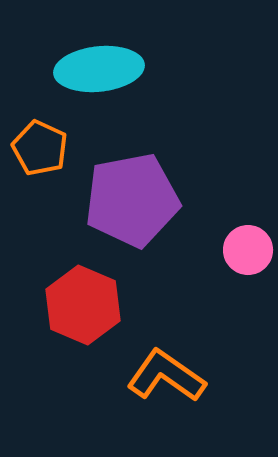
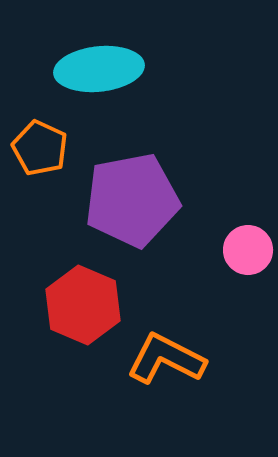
orange L-shape: moved 17 px up; rotated 8 degrees counterclockwise
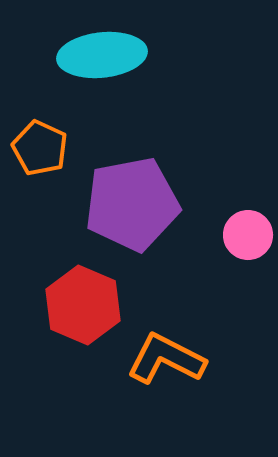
cyan ellipse: moved 3 px right, 14 px up
purple pentagon: moved 4 px down
pink circle: moved 15 px up
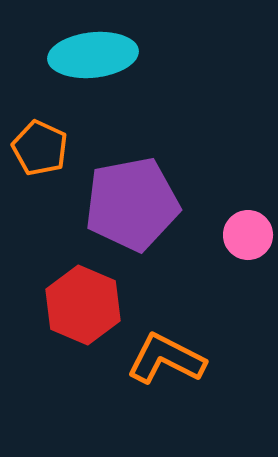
cyan ellipse: moved 9 px left
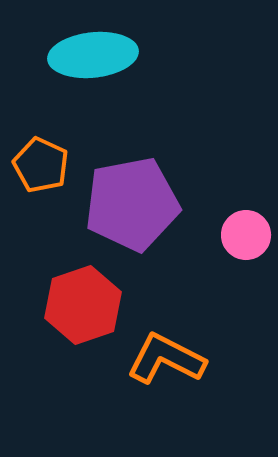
orange pentagon: moved 1 px right, 17 px down
pink circle: moved 2 px left
red hexagon: rotated 18 degrees clockwise
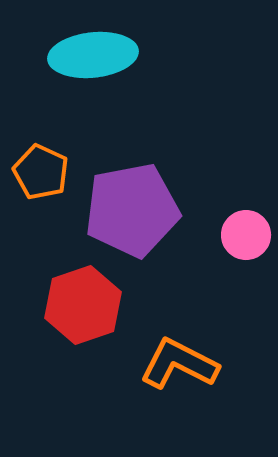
orange pentagon: moved 7 px down
purple pentagon: moved 6 px down
orange L-shape: moved 13 px right, 5 px down
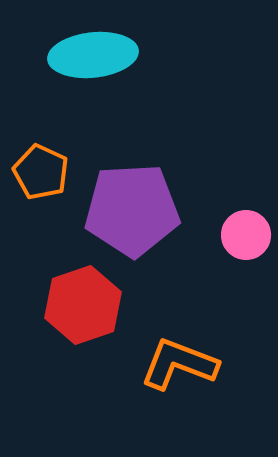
purple pentagon: rotated 8 degrees clockwise
orange L-shape: rotated 6 degrees counterclockwise
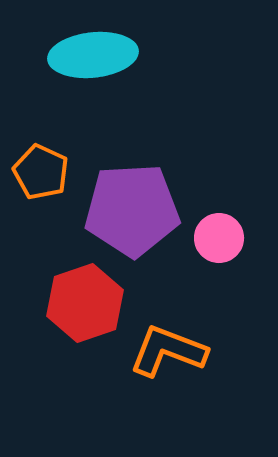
pink circle: moved 27 px left, 3 px down
red hexagon: moved 2 px right, 2 px up
orange L-shape: moved 11 px left, 13 px up
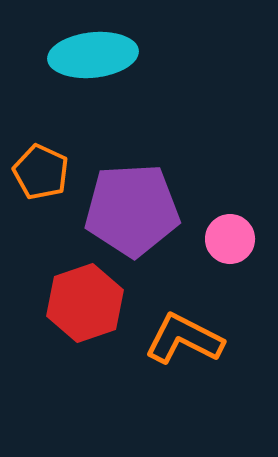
pink circle: moved 11 px right, 1 px down
orange L-shape: moved 16 px right, 12 px up; rotated 6 degrees clockwise
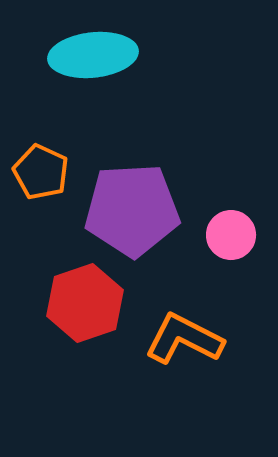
pink circle: moved 1 px right, 4 px up
